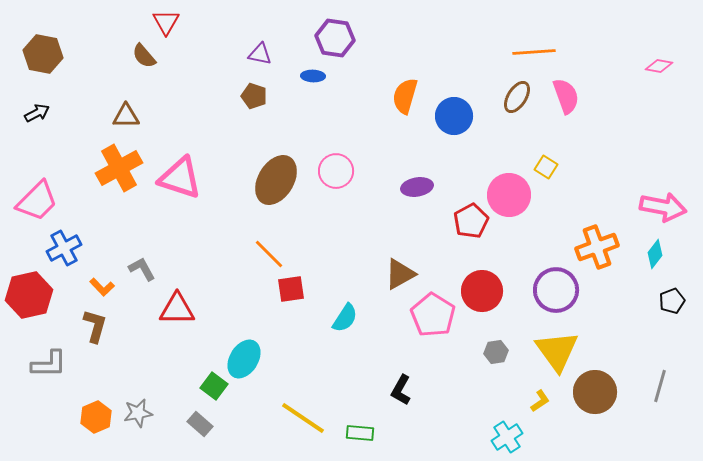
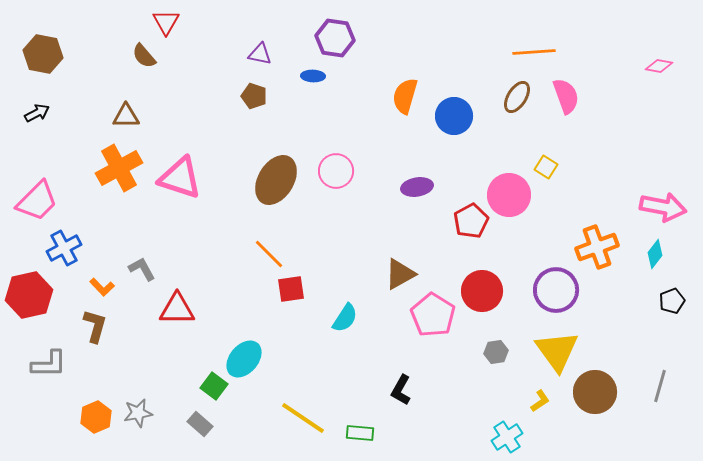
cyan ellipse at (244, 359): rotated 9 degrees clockwise
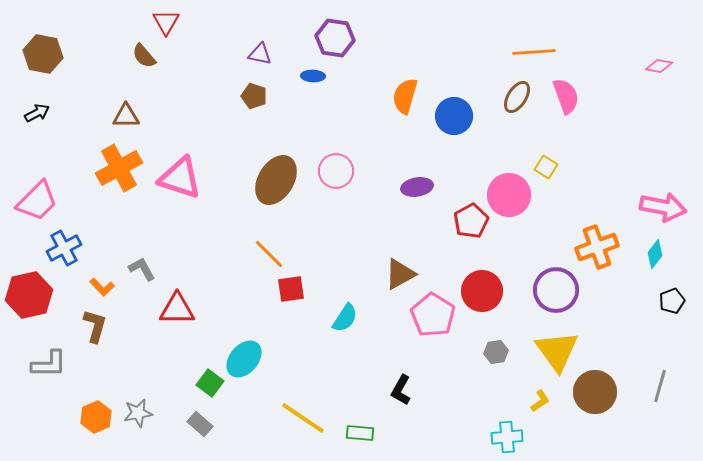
green square at (214, 386): moved 4 px left, 3 px up
cyan cross at (507, 437): rotated 28 degrees clockwise
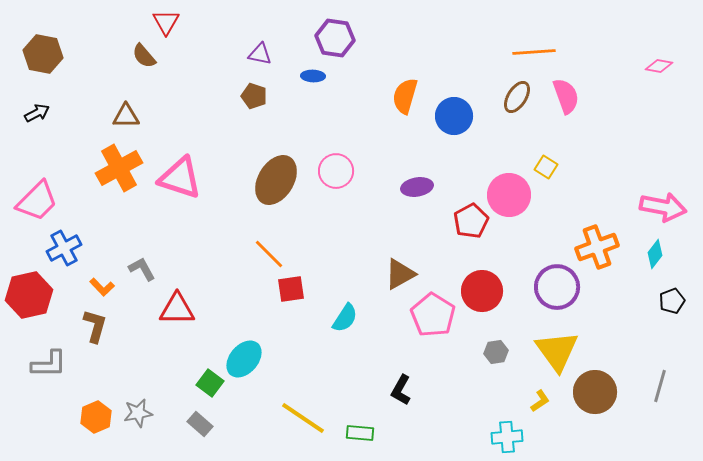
purple circle at (556, 290): moved 1 px right, 3 px up
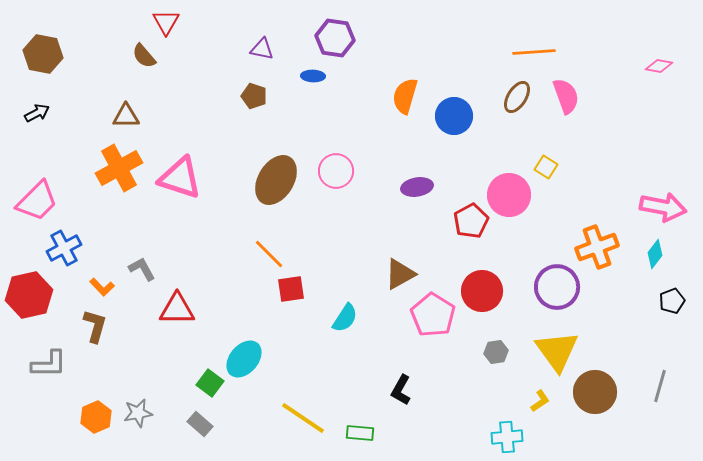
purple triangle at (260, 54): moved 2 px right, 5 px up
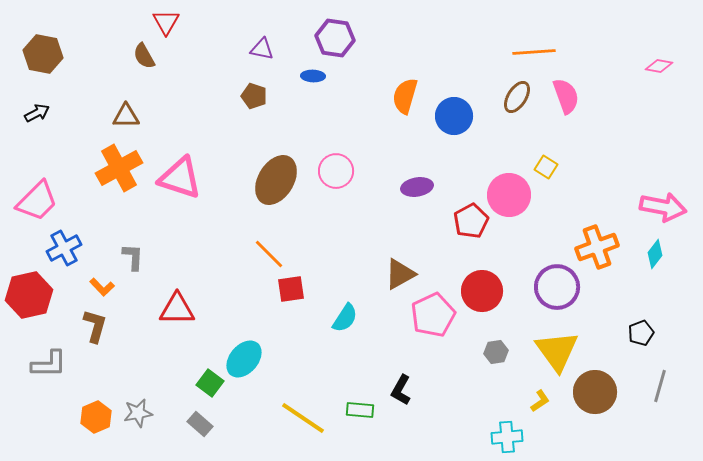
brown semicircle at (144, 56): rotated 12 degrees clockwise
gray L-shape at (142, 269): moved 9 px left, 12 px up; rotated 32 degrees clockwise
black pentagon at (672, 301): moved 31 px left, 32 px down
pink pentagon at (433, 315): rotated 15 degrees clockwise
green rectangle at (360, 433): moved 23 px up
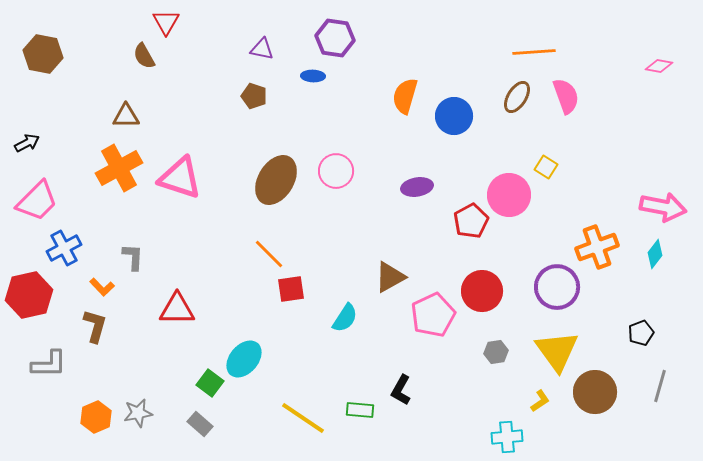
black arrow at (37, 113): moved 10 px left, 30 px down
brown triangle at (400, 274): moved 10 px left, 3 px down
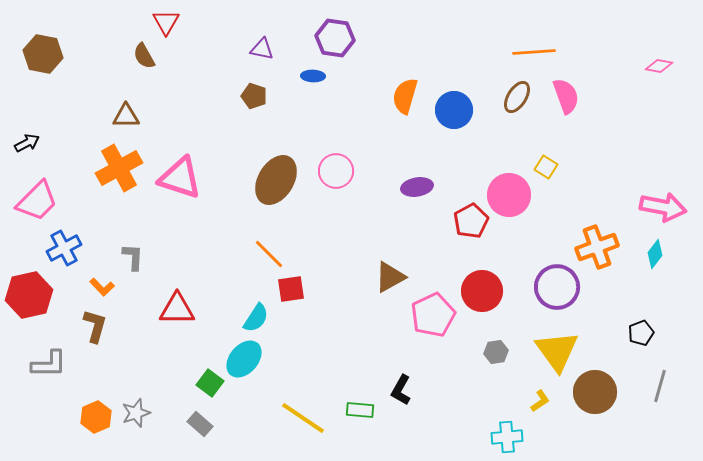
blue circle at (454, 116): moved 6 px up
cyan semicircle at (345, 318): moved 89 px left
gray star at (138, 413): moved 2 px left; rotated 8 degrees counterclockwise
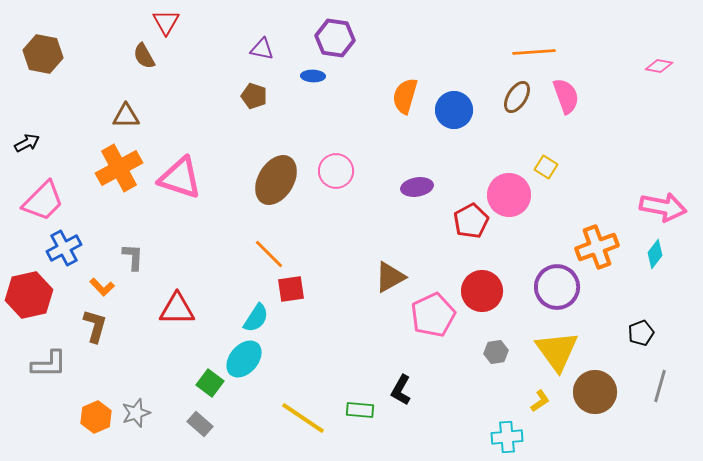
pink trapezoid at (37, 201): moved 6 px right
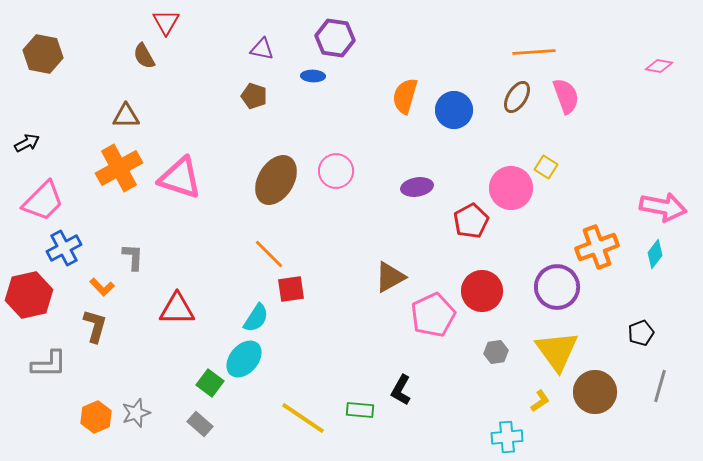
pink circle at (509, 195): moved 2 px right, 7 px up
